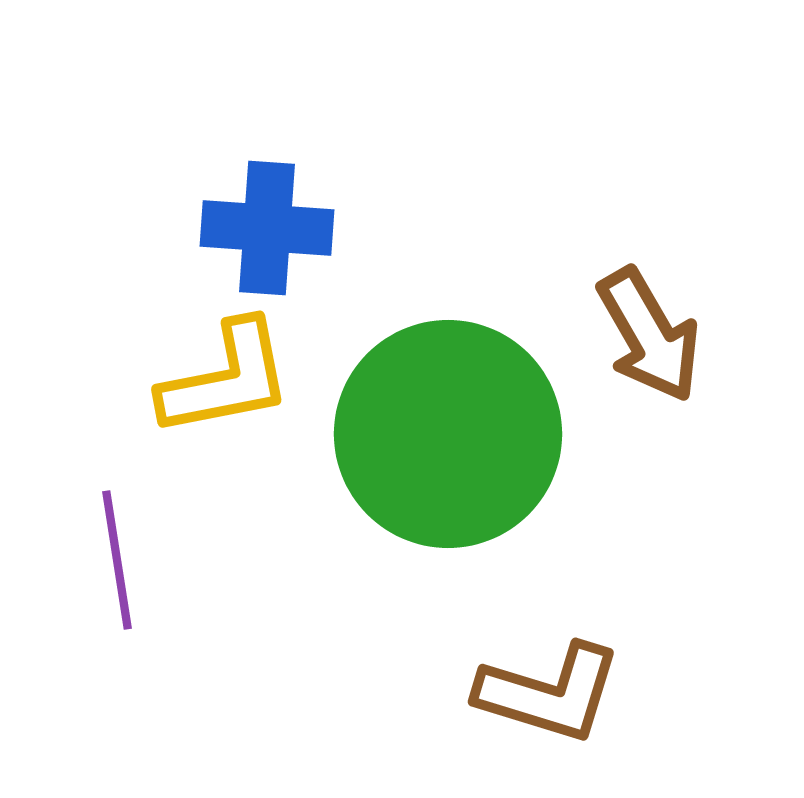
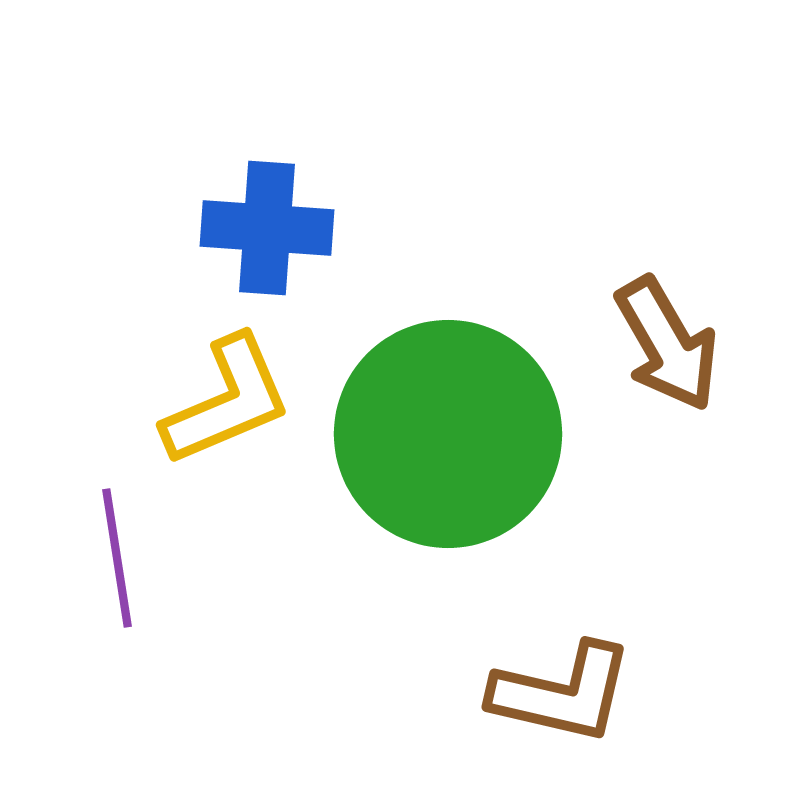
brown arrow: moved 18 px right, 9 px down
yellow L-shape: moved 1 px right, 22 px down; rotated 12 degrees counterclockwise
purple line: moved 2 px up
brown L-shape: moved 13 px right; rotated 4 degrees counterclockwise
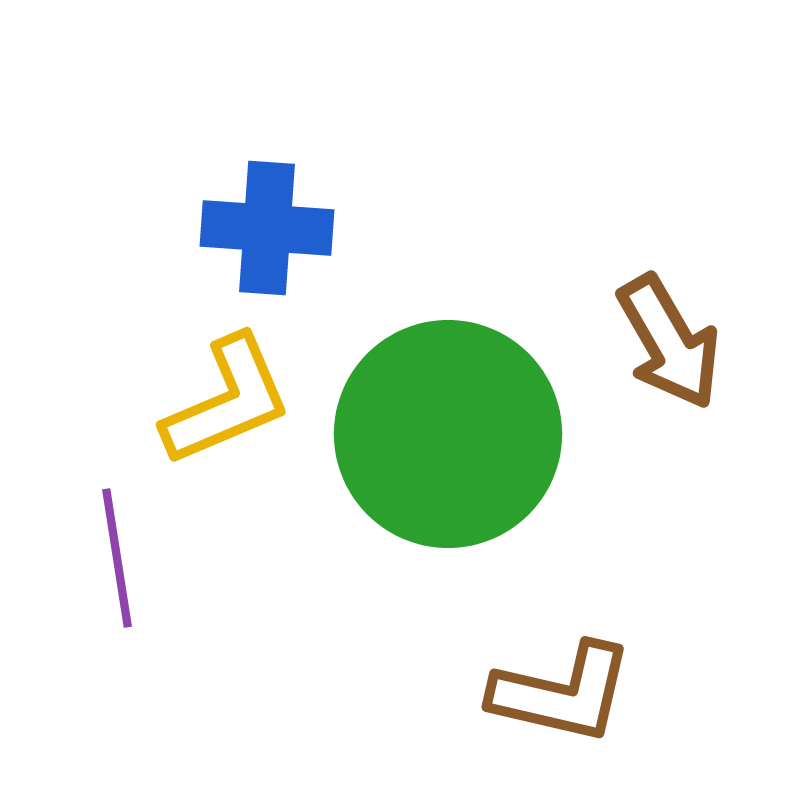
brown arrow: moved 2 px right, 2 px up
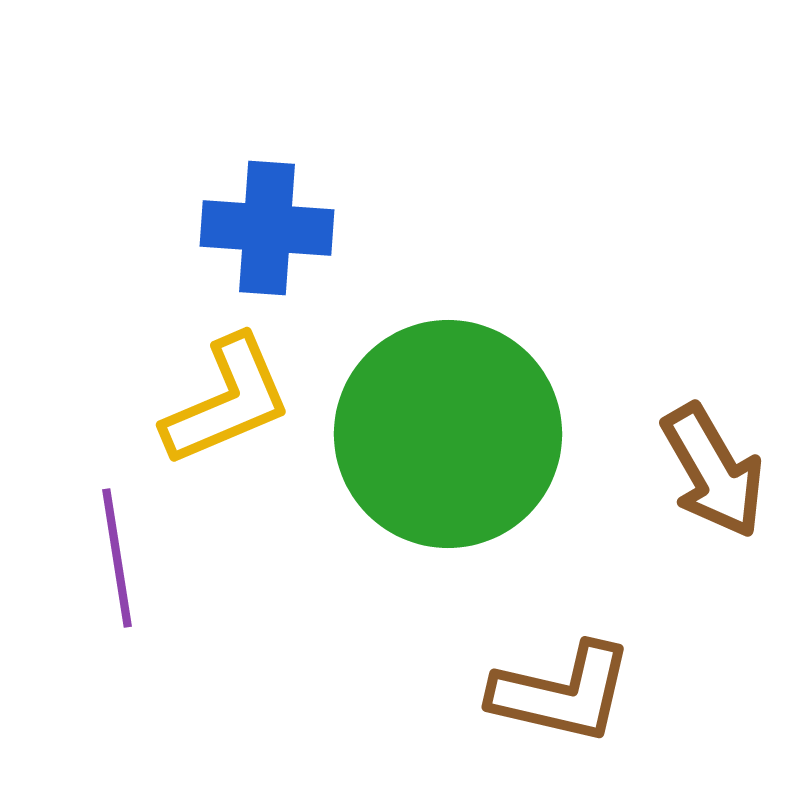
brown arrow: moved 44 px right, 129 px down
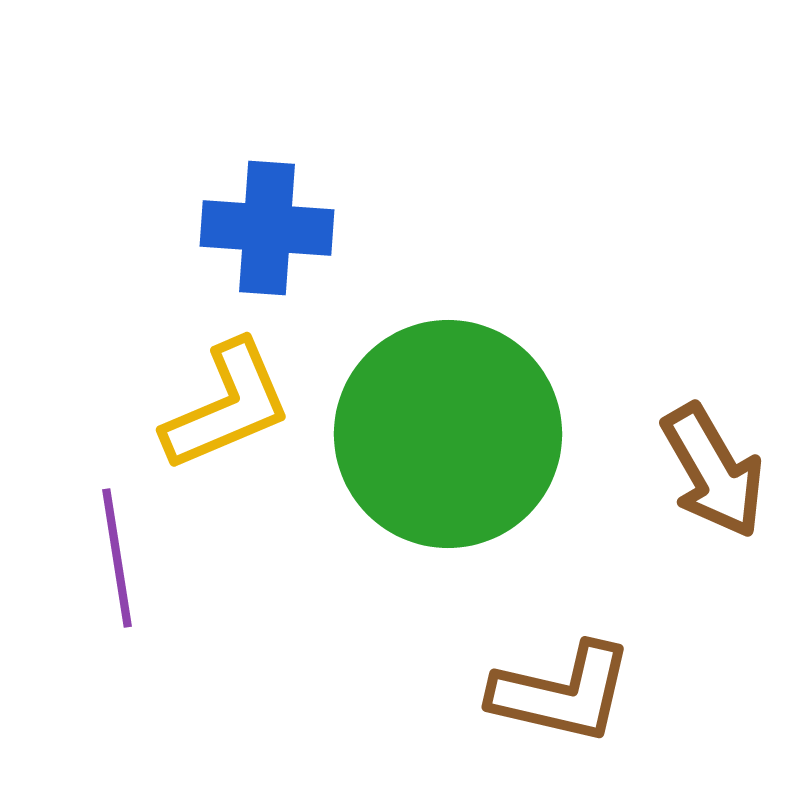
yellow L-shape: moved 5 px down
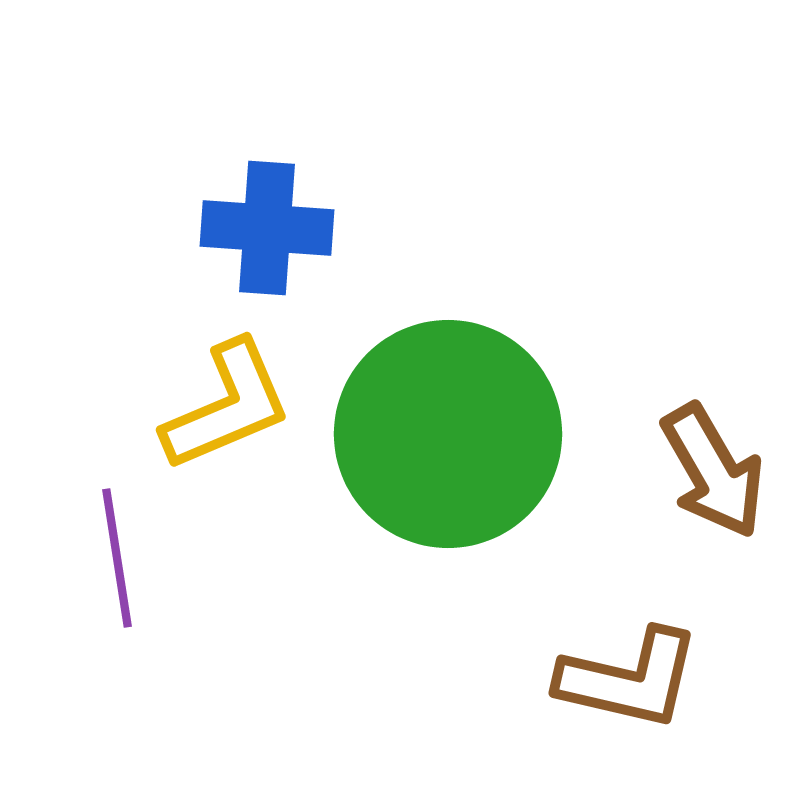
brown L-shape: moved 67 px right, 14 px up
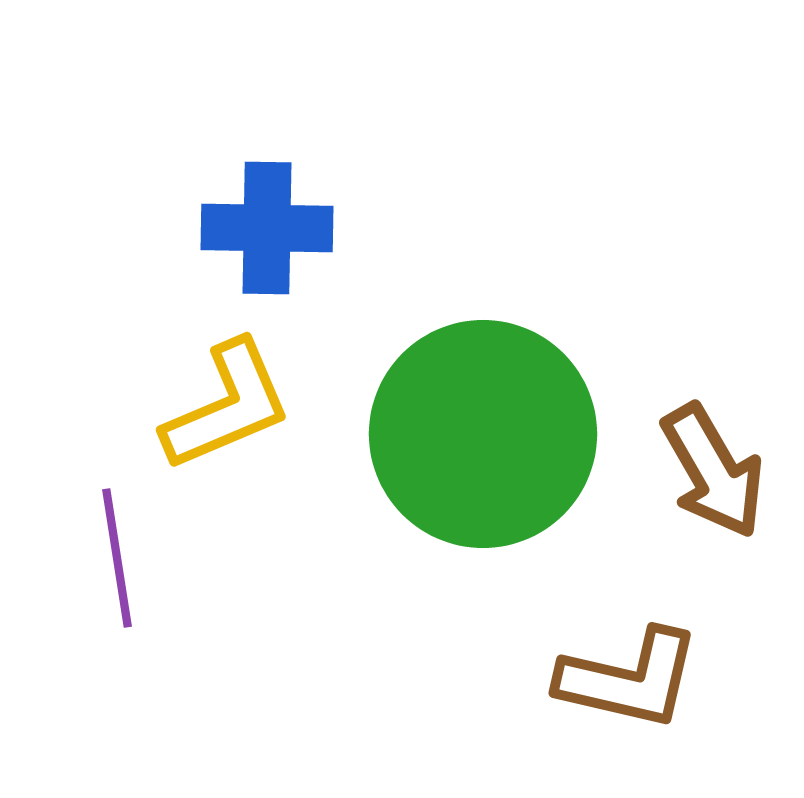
blue cross: rotated 3 degrees counterclockwise
green circle: moved 35 px right
